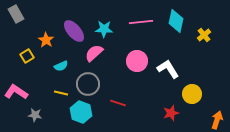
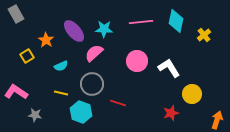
white L-shape: moved 1 px right, 1 px up
gray circle: moved 4 px right
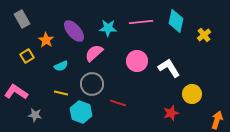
gray rectangle: moved 6 px right, 5 px down
cyan star: moved 4 px right, 1 px up
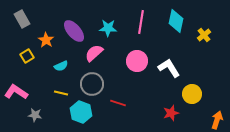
pink line: rotated 75 degrees counterclockwise
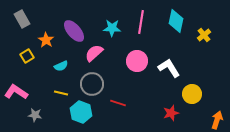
cyan star: moved 4 px right
